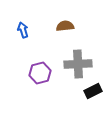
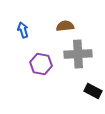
gray cross: moved 10 px up
purple hexagon: moved 1 px right, 9 px up; rotated 25 degrees clockwise
black rectangle: rotated 54 degrees clockwise
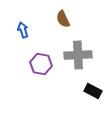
brown semicircle: moved 2 px left, 7 px up; rotated 108 degrees counterclockwise
gray cross: moved 1 px down
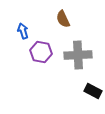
blue arrow: moved 1 px down
purple hexagon: moved 12 px up
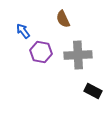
blue arrow: rotated 21 degrees counterclockwise
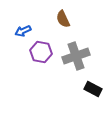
blue arrow: rotated 77 degrees counterclockwise
gray cross: moved 2 px left, 1 px down; rotated 16 degrees counterclockwise
black rectangle: moved 2 px up
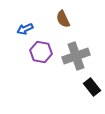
blue arrow: moved 2 px right, 2 px up
black rectangle: moved 1 px left, 2 px up; rotated 24 degrees clockwise
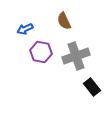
brown semicircle: moved 1 px right, 2 px down
